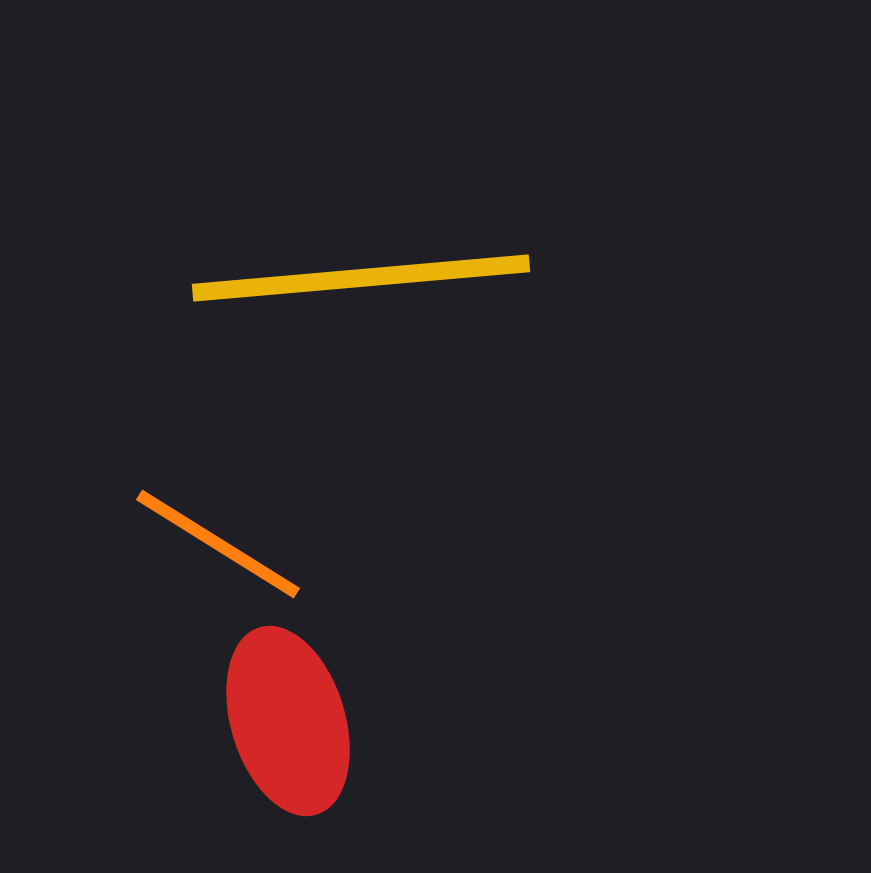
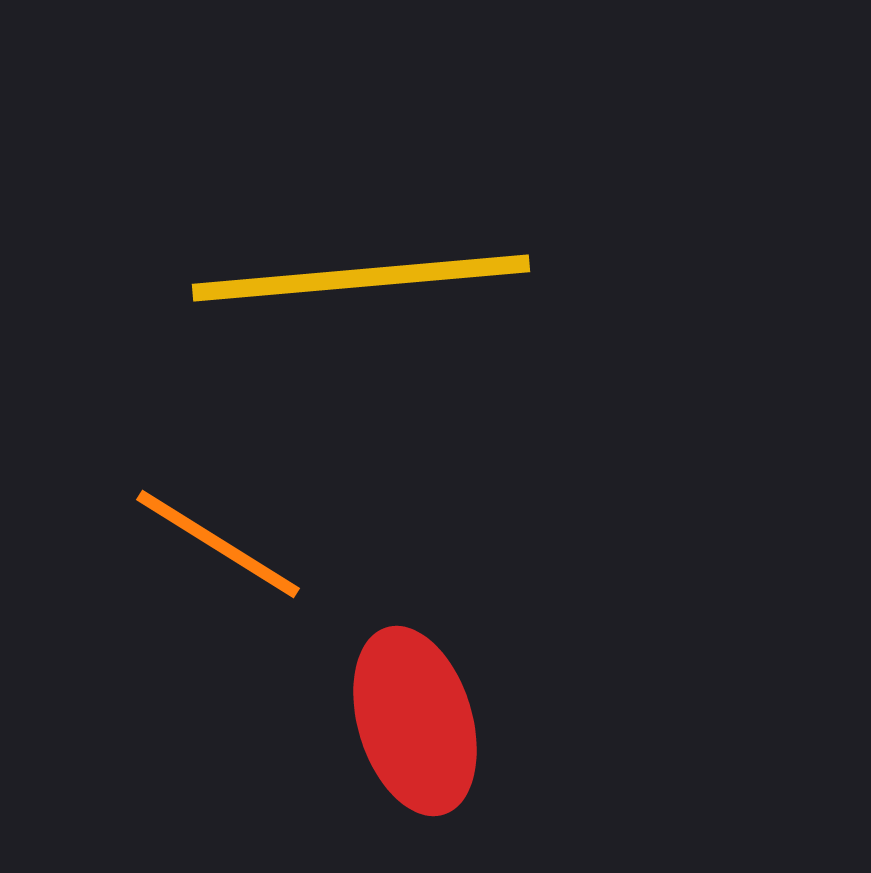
red ellipse: moved 127 px right
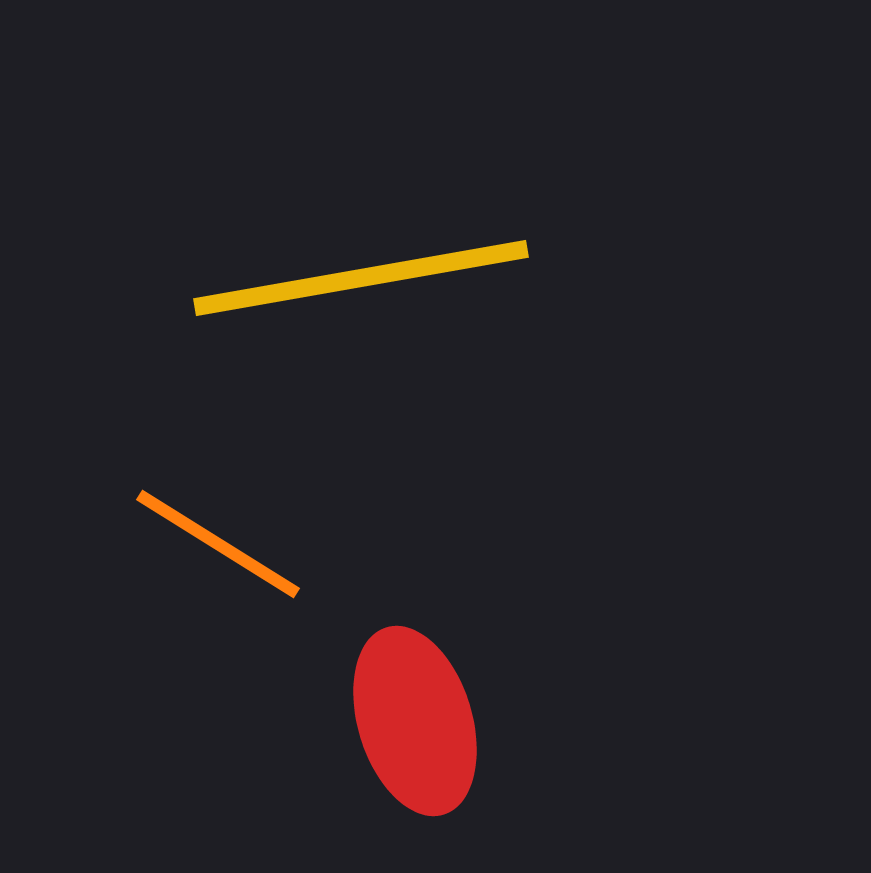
yellow line: rotated 5 degrees counterclockwise
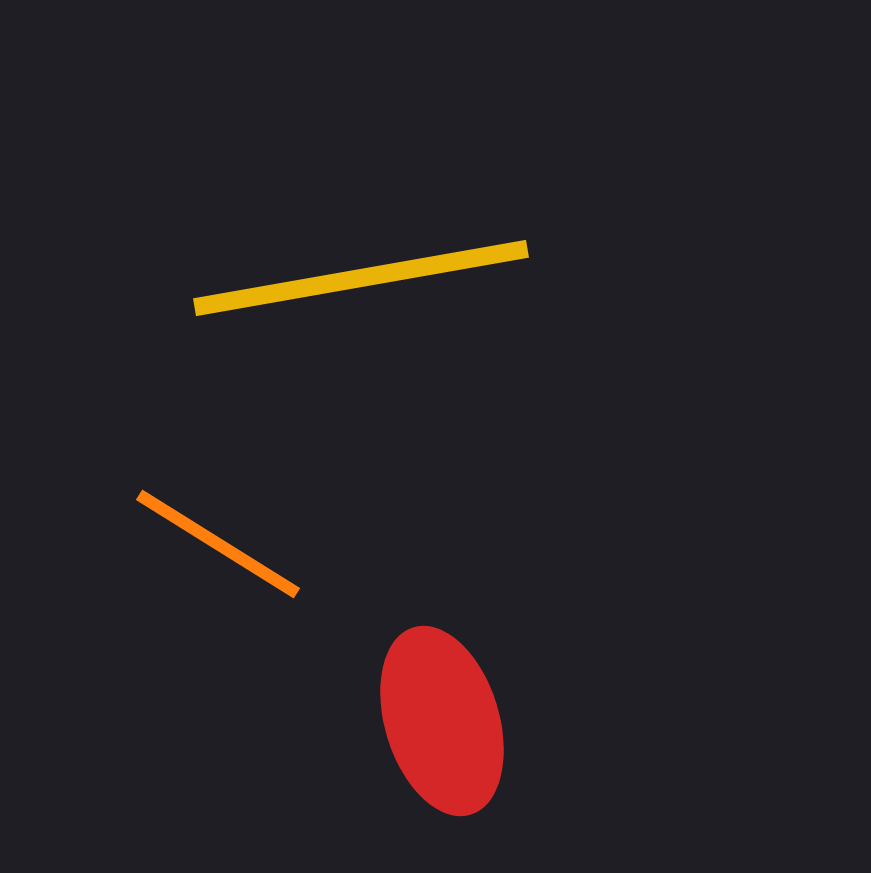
red ellipse: moved 27 px right
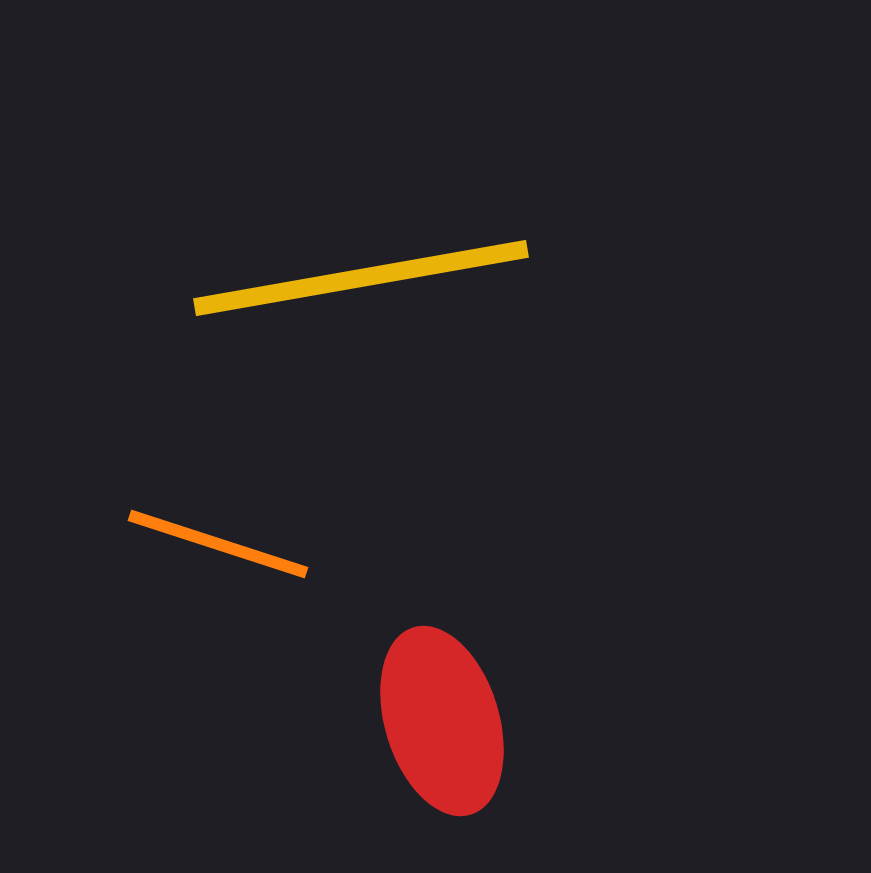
orange line: rotated 14 degrees counterclockwise
